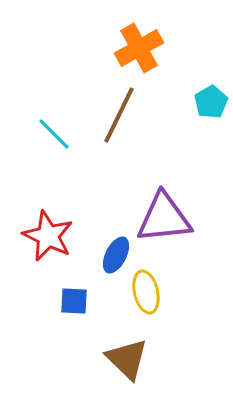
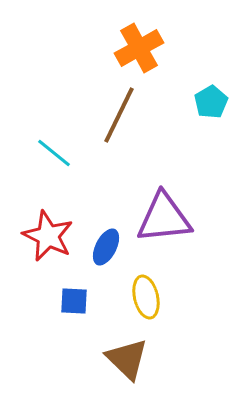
cyan line: moved 19 px down; rotated 6 degrees counterclockwise
blue ellipse: moved 10 px left, 8 px up
yellow ellipse: moved 5 px down
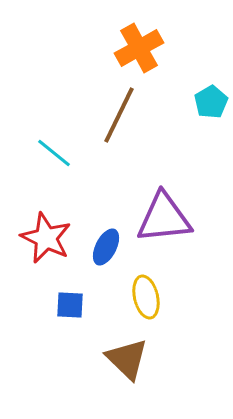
red star: moved 2 px left, 2 px down
blue square: moved 4 px left, 4 px down
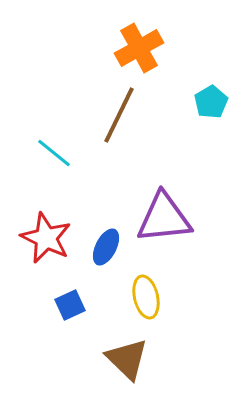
blue square: rotated 28 degrees counterclockwise
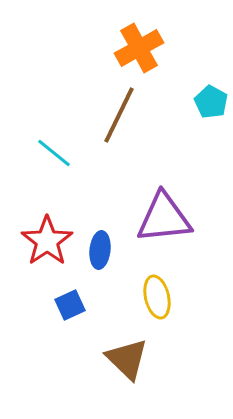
cyan pentagon: rotated 12 degrees counterclockwise
red star: moved 1 px right, 3 px down; rotated 12 degrees clockwise
blue ellipse: moved 6 px left, 3 px down; rotated 21 degrees counterclockwise
yellow ellipse: moved 11 px right
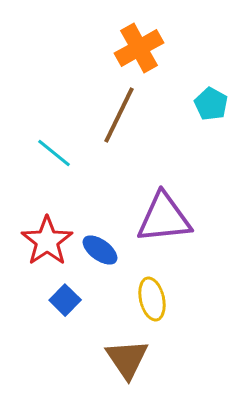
cyan pentagon: moved 2 px down
blue ellipse: rotated 60 degrees counterclockwise
yellow ellipse: moved 5 px left, 2 px down
blue square: moved 5 px left, 5 px up; rotated 20 degrees counterclockwise
brown triangle: rotated 12 degrees clockwise
